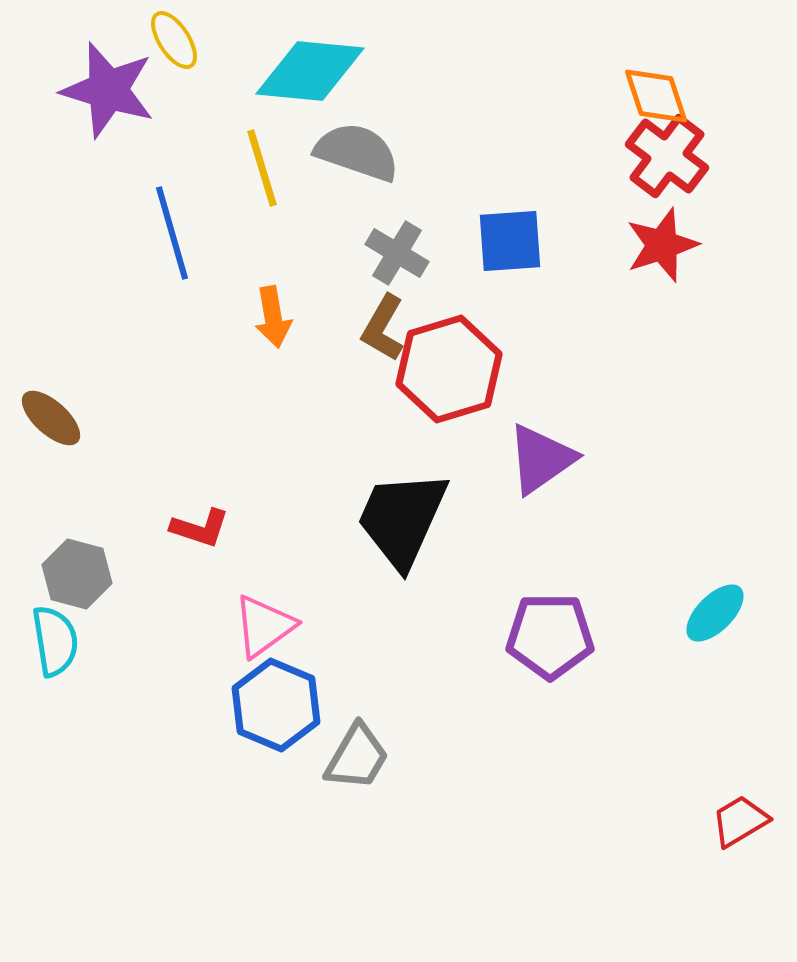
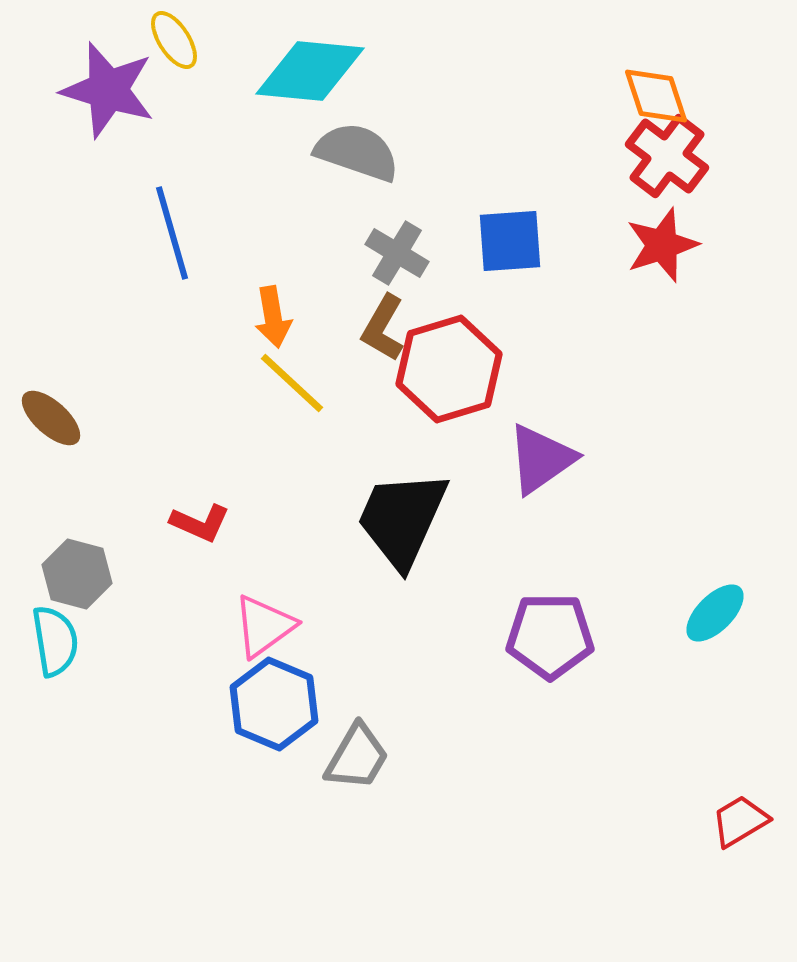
yellow line: moved 30 px right, 215 px down; rotated 30 degrees counterclockwise
red L-shape: moved 5 px up; rotated 6 degrees clockwise
blue hexagon: moved 2 px left, 1 px up
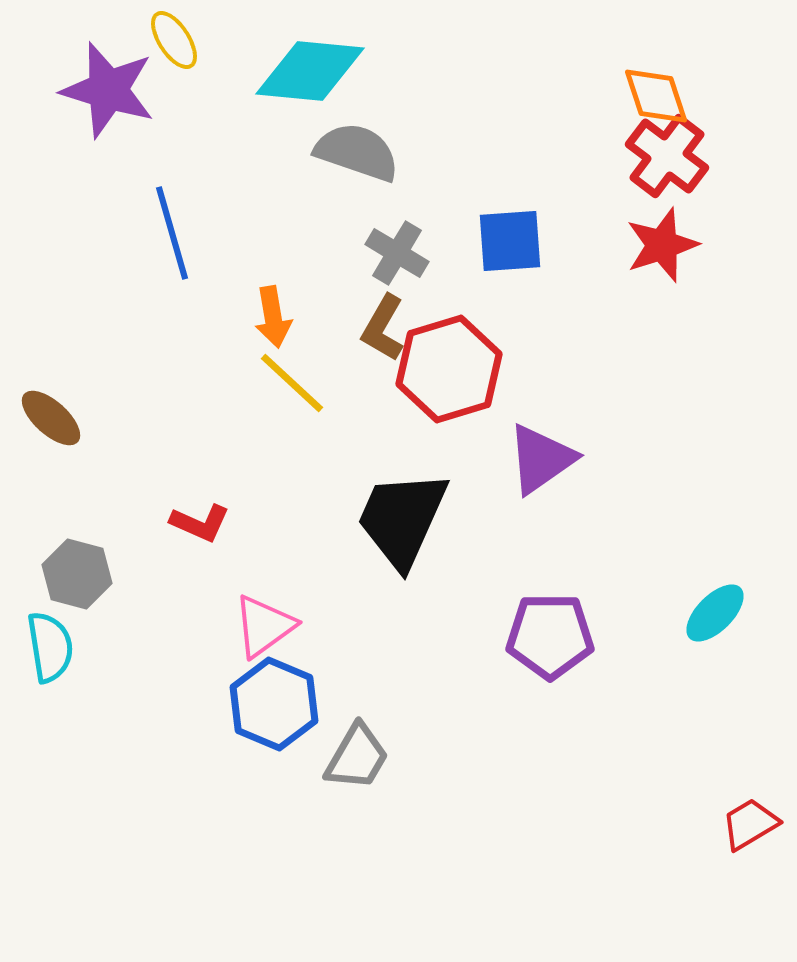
cyan semicircle: moved 5 px left, 6 px down
red trapezoid: moved 10 px right, 3 px down
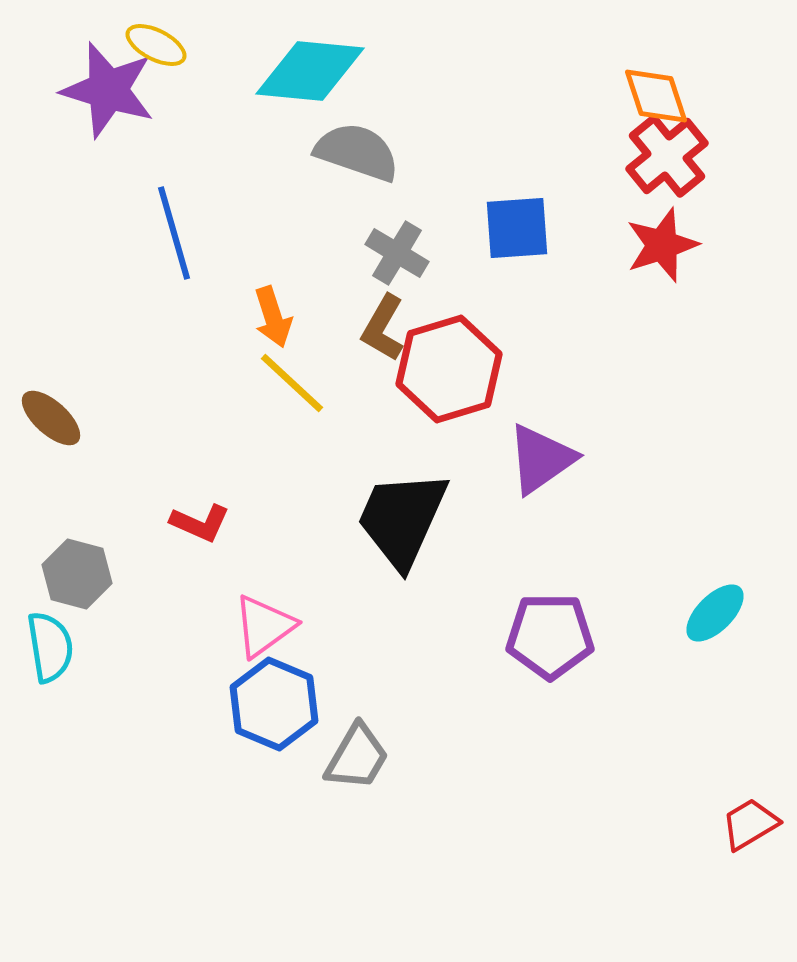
yellow ellipse: moved 18 px left, 5 px down; rotated 30 degrees counterclockwise
red cross: rotated 14 degrees clockwise
blue line: moved 2 px right
blue square: moved 7 px right, 13 px up
orange arrow: rotated 8 degrees counterclockwise
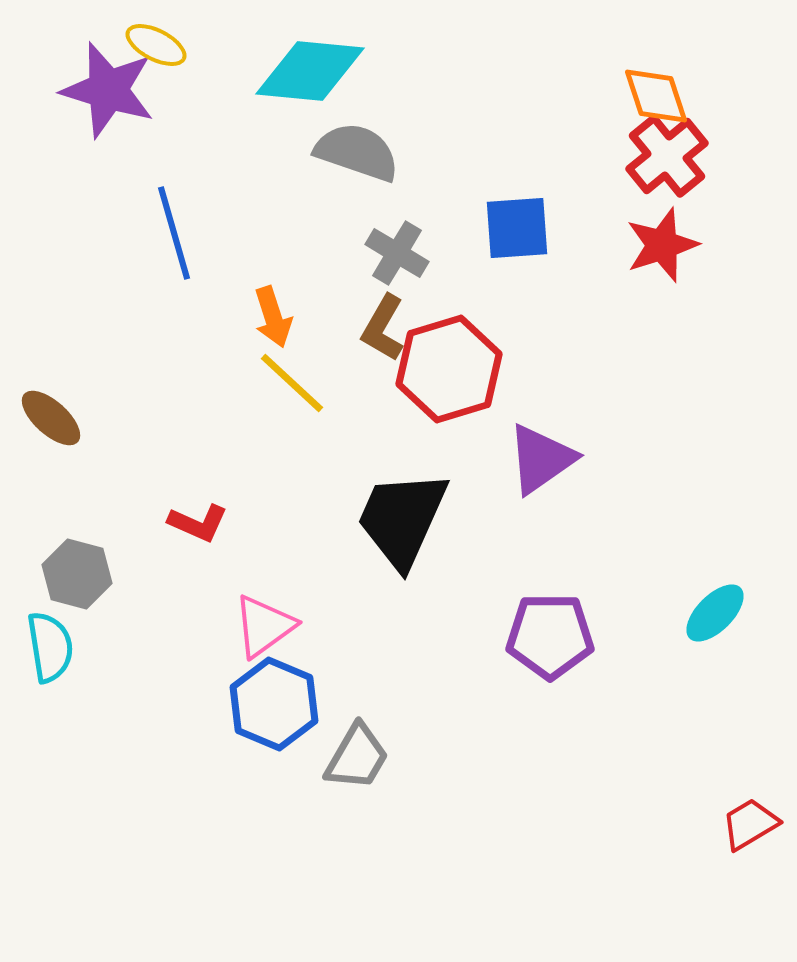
red L-shape: moved 2 px left
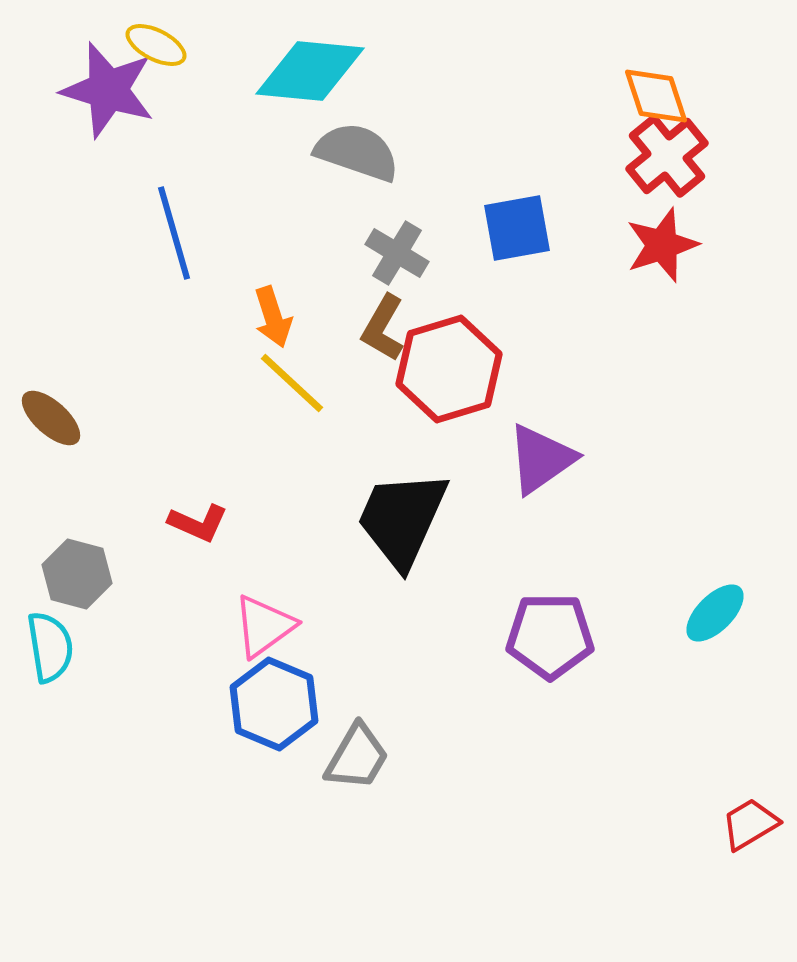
blue square: rotated 6 degrees counterclockwise
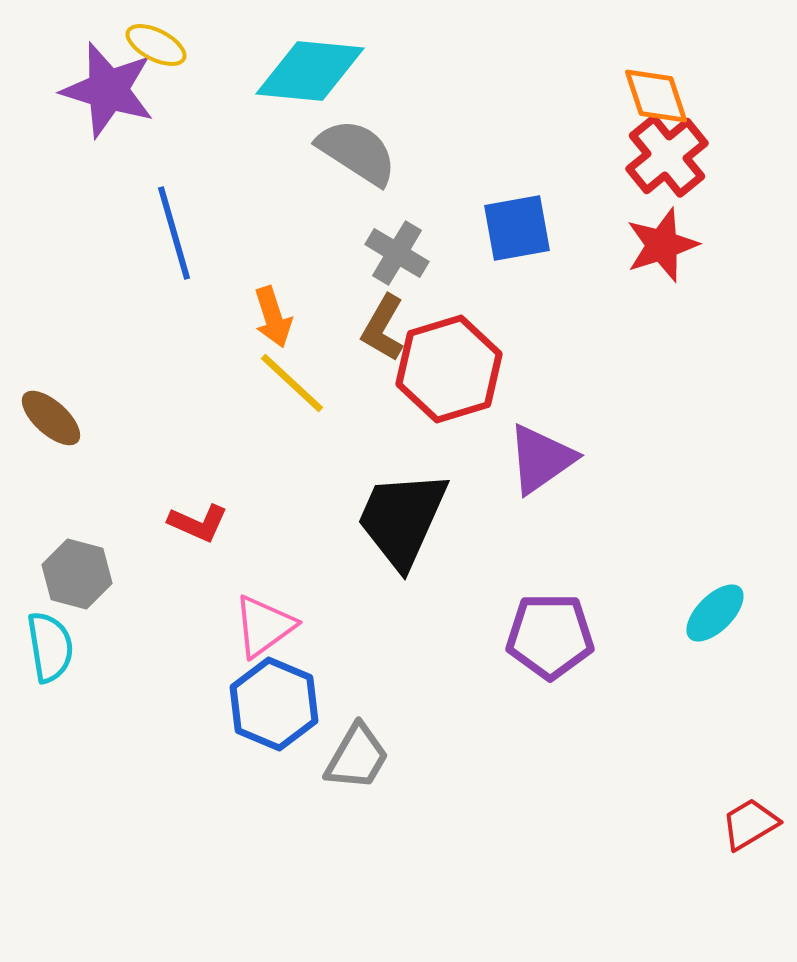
gray semicircle: rotated 14 degrees clockwise
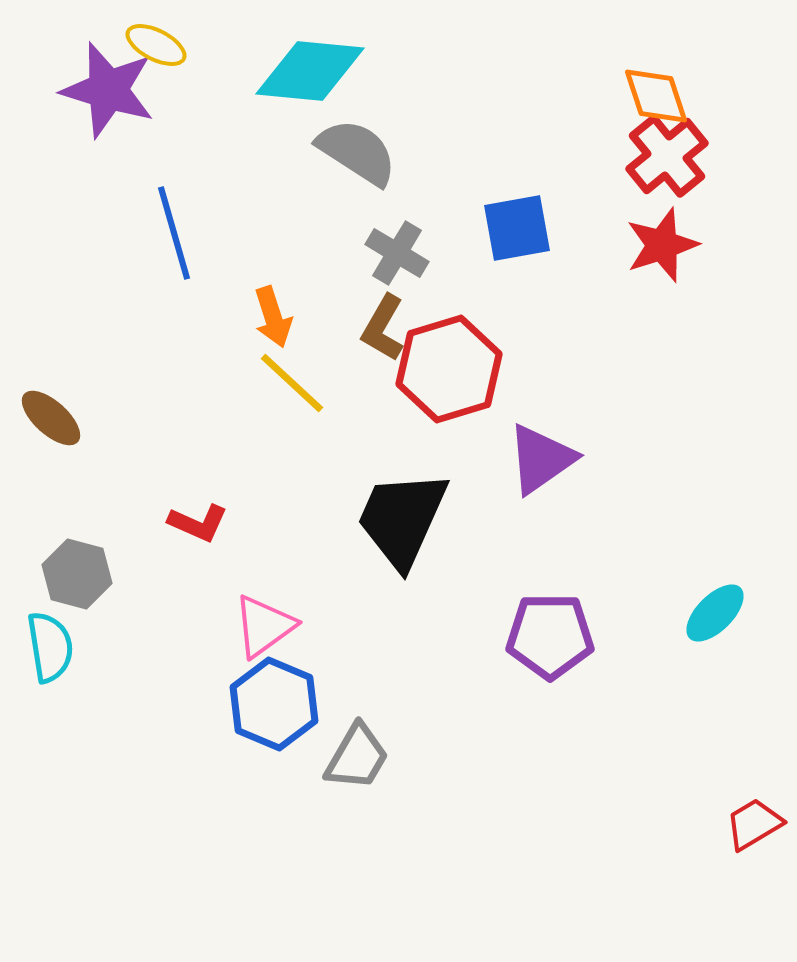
red trapezoid: moved 4 px right
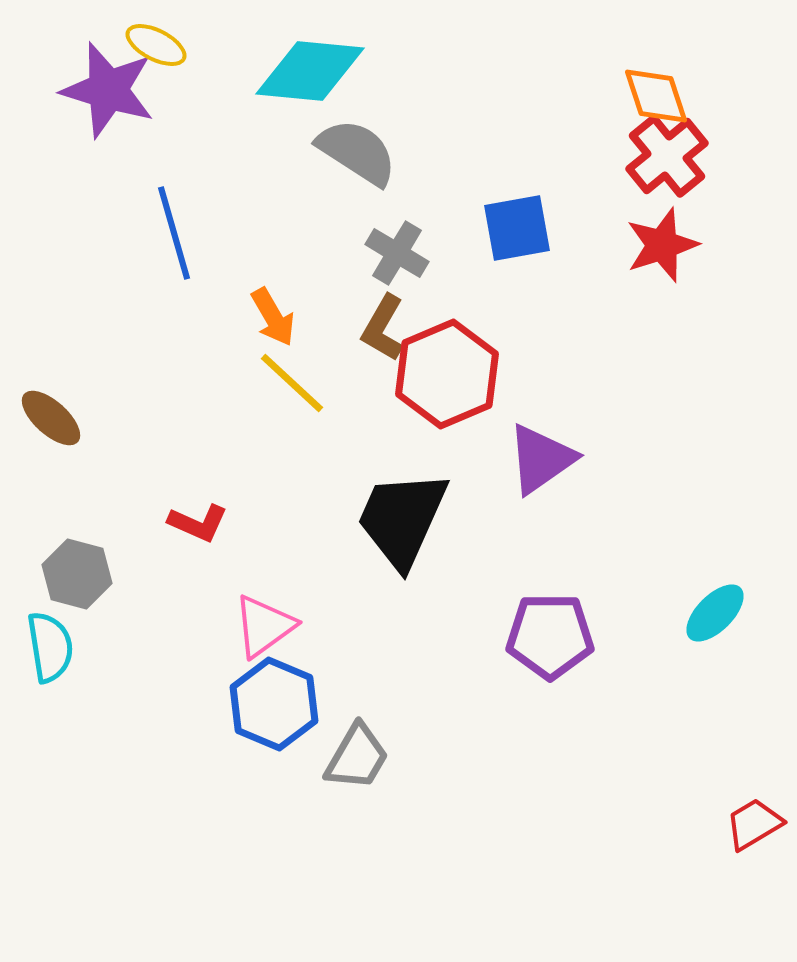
orange arrow: rotated 12 degrees counterclockwise
red hexagon: moved 2 px left, 5 px down; rotated 6 degrees counterclockwise
